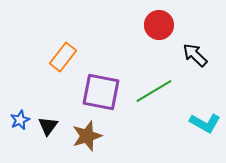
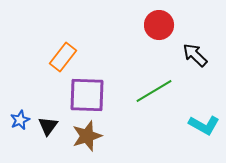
purple square: moved 14 px left, 3 px down; rotated 9 degrees counterclockwise
cyan L-shape: moved 1 px left, 2 px down
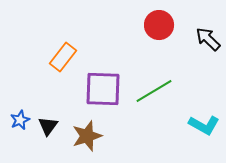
black arrow: moved 13 px right, 16 px up
purple square: moved 16 px right, 6 px up
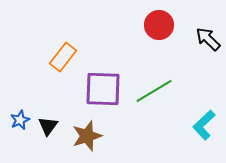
cyan L-shape: rotated 108 degrees clockwise
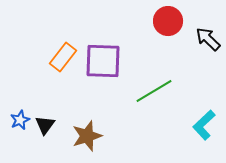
red circle: moved 9 px right, 4 px up
purple square: moved 28 px up
black triangle: moved 3 px left, 1 px up
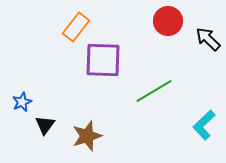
orange rectangle: moved 13 px right, 30 px up
purple square: moved 1 px up
blue star: moved 2 px right, 18 px up
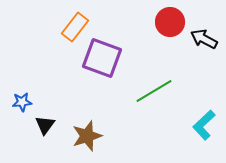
red circle: moved 2 px right, 1 px down
orange rectangle: moved 1 px left
black arrow: moved 4 px left; rotated 16 degrees counterclockwise
purple square: moved 1 px left, 2 px up; rotated 18 degrees clockwise
blue star: rotated 18 degrees clockwise
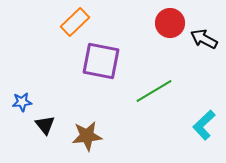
red circle: moved 1 px down
orange rectangle: moved 5 px up; rotated 8 degrees clockwise
purple square: moved 1 px left, 3 px down; rotated 9 degrees counterclockwise
black triangle: rotated 15 degrees counterclockwise
brown star: rotated 12 degrees clockwise
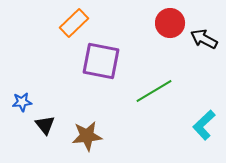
orange rectangle: moved 1 px left, 1 px down
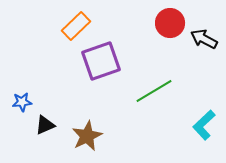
orange rectangle: moved 2 px right, 3 px down
purple square: rotated 30 degrees counterclockwise
black triangle: rotated 45 degrees clockwise
brown star: rotated 20 degrees counterclockwise
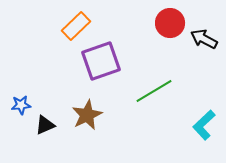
blue star: moved 1 px left, 3 px down
brown star: moved 21 px up
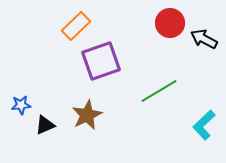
green line: moved 5 px right
